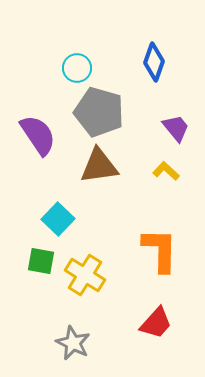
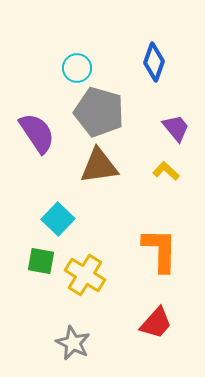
purple semicircle: moved 1 px left, 2 px up
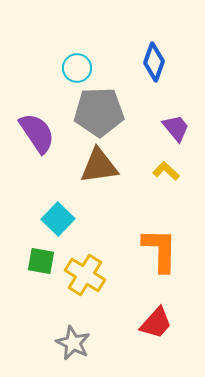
gray pentagon: rotated 18 degrees counterclockwise
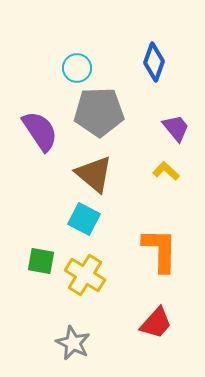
purple semicircle: moved 3 px right, 2 px up
brown triangle: moved 5 px left, 8 px down; rotated 48 degrees clockwise
cyan square: moved 26 px right; rotated 16 degrees counterclockwise
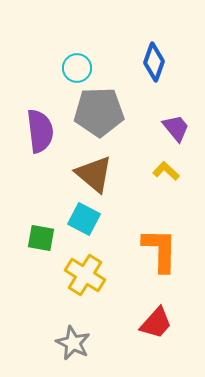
purple semicircle: rotated 27 degrees clockwise
green square: moved 23 px up
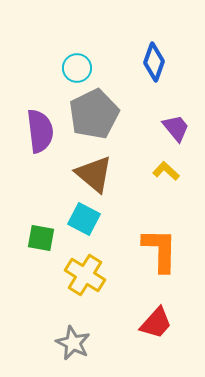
gray pentagon: moved 5 px left, 2 px down; rotated 24 degrees counterclockwise
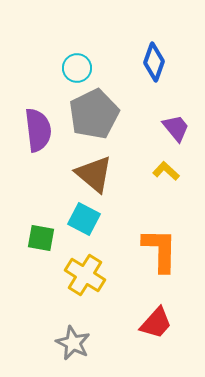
purple semicircle: moved 2 px left, 1 px up
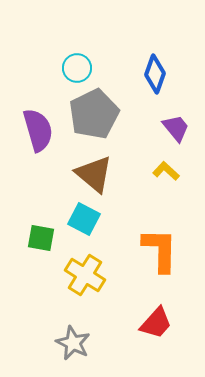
blue diamond: moved 1 px right, 12 px down
purple semicircle: rotated 9 degrees counterclockwise
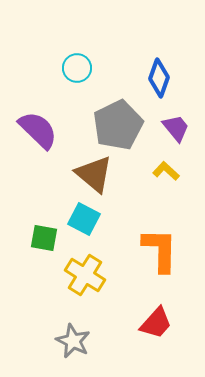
blue diamond: moved 4 px right, 4 px down
gray pentagon: moved 24 px right, 11 px down
purple semicircle: rotated 30 degrees counterclockwise
green square: moved 3 px right
gray star: moved 2 px up
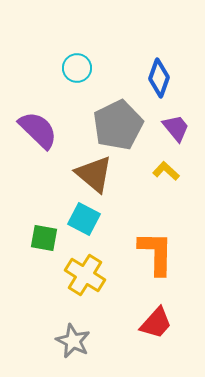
orange L-shape: moved 4 px left, 3 px down
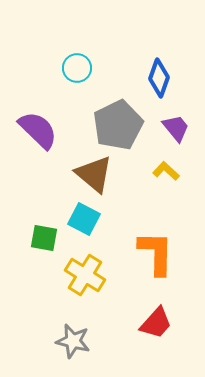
gray star: rotated 12 degrees counterclockwise
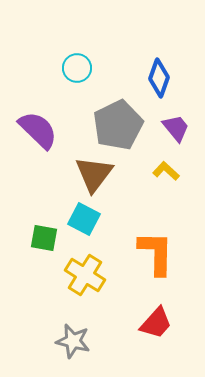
brown triangle: rotated 27 degrees clockwise
